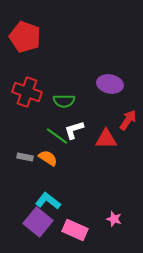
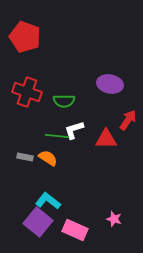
green line: rotated 30 degrees counterclockwise
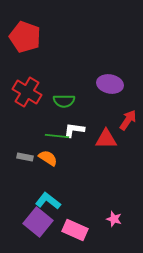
red cross: rotated 12 degrees clockwise
white L-shape: rotated 25 degrees clockwise
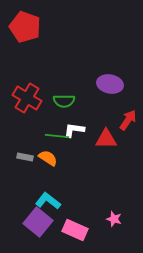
red pentagon: moved 10 px up
red cross: moved 6 px down
